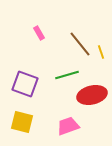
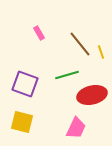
pink trapezoid: moved 8 px right, 2 px down; rotated 135 degrees clockwise
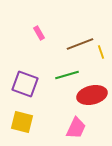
brown line: rotated 72 degrees counterclockwise
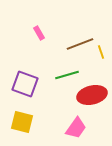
pink trapezoid: rotated 10 degrees clockwise
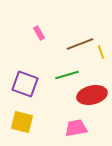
pink trapezoid: rotated 135 degrees counterclockwise
